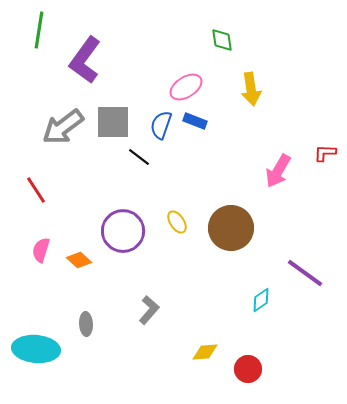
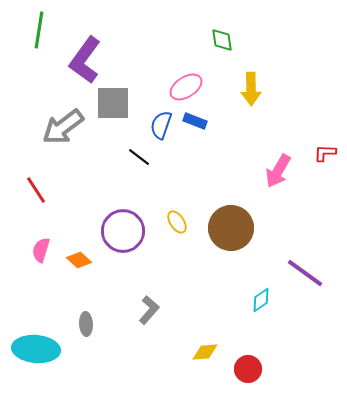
yellow arrow: rotated 8 degrees clockwise
gray square: moved 19 px up
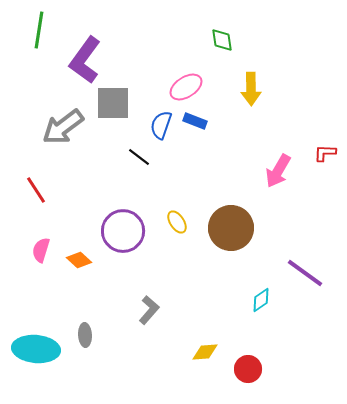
gray ellipse: moved 1 px left, 11 px down
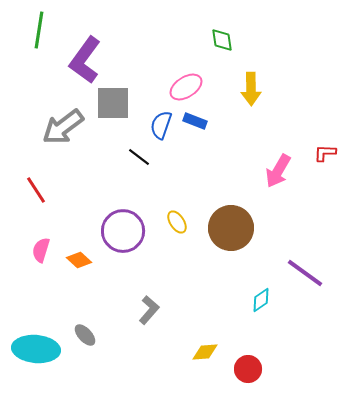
gray ellipse: rotated 40 degrees counterclockwise
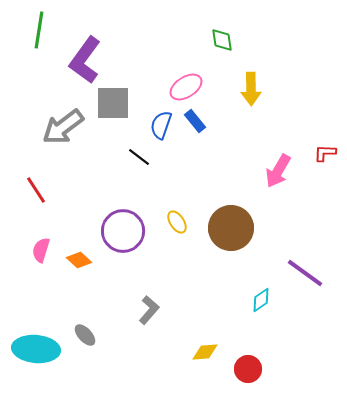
blue rectangle: rotated 30 degrees clockwise
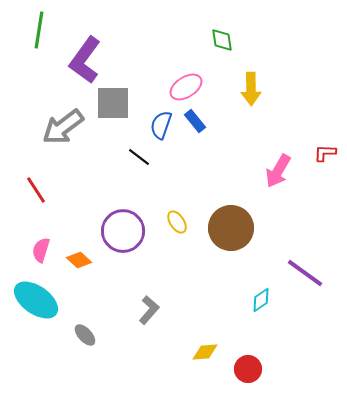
cyan ellipse: moved 49 px up; rotated 30 degrees clockwise
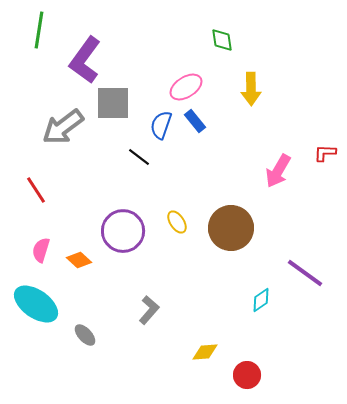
cyan ellipse: moved 4 px down
red circle: moved 1 px left, 6 px down
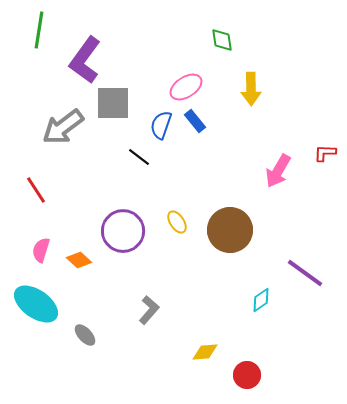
brown circle: moved 1 px left, 2 px down
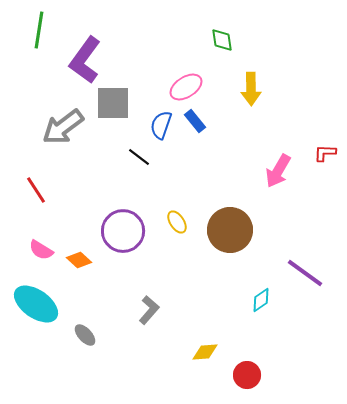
pink semicircle: rotated 75 degrees counterclockwise
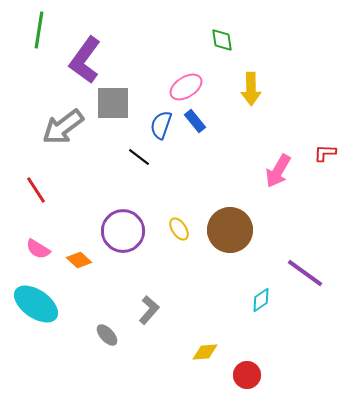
yellow ellipse: moved 2 px right, 7 px down
pink semicircle: moved 3 px left, 1 px up
gray ellipse: moved 22 px right
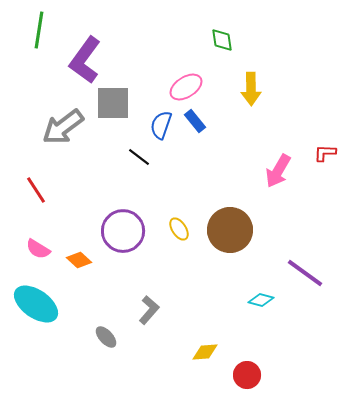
cyan diamond: rotated 50 degrees clockwise
gray ellipse: moved 1 px left, 2 px down
